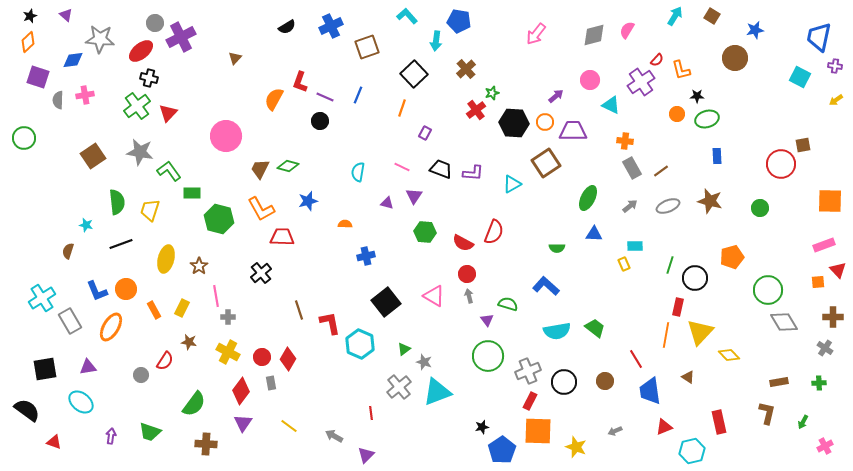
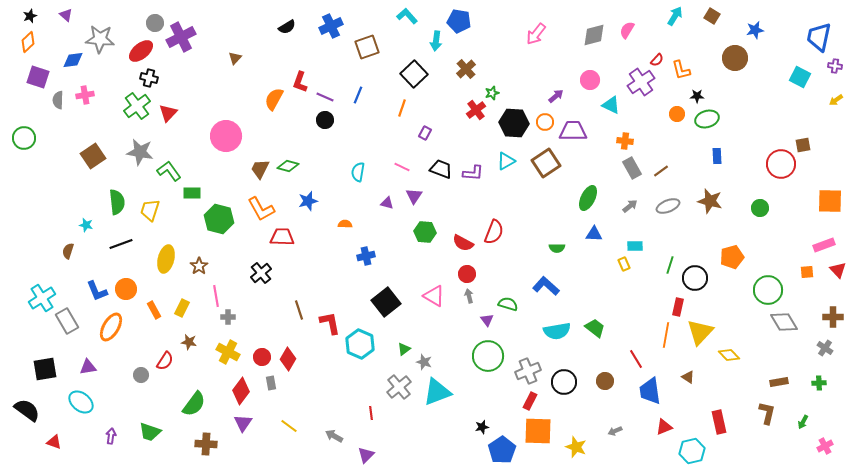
black circle at (320, 121): moved 5 px right, 1 px up
cyan triangle at (512, 184): moved 6 px left, 23 px up
orange square at (818, 282): moved 11 px left, 10 px up
gray rectangle at (70, 321): moved 3 px left
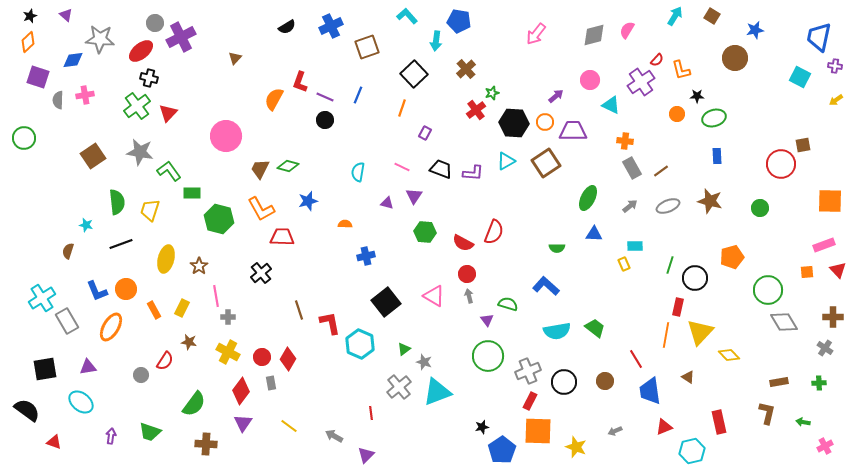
green ellipse at (707, 119): moved 7 px right, 1 px up
green arrow at (803, 422): rotated 72 degrees clockwise
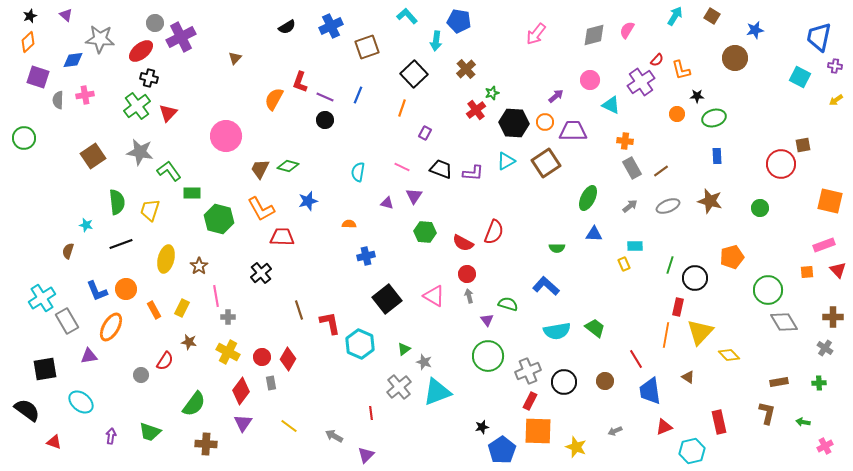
orange square at (830, 201): rotated 12 degrees clockwise
orange semicircle at (345, 224): moved 4 px right
black square at (386, 302): moved 1 px right, 3 px up
purple triangle at (88, 367): moved 1 px right, 11 px up
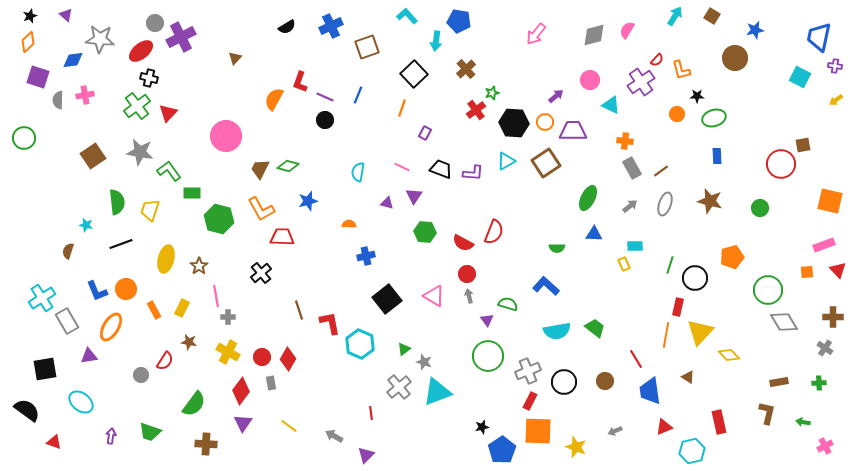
gray ellipse at (668, 206): moved 3 px left, 2 px up; rotated 50 degrees counterclockwise
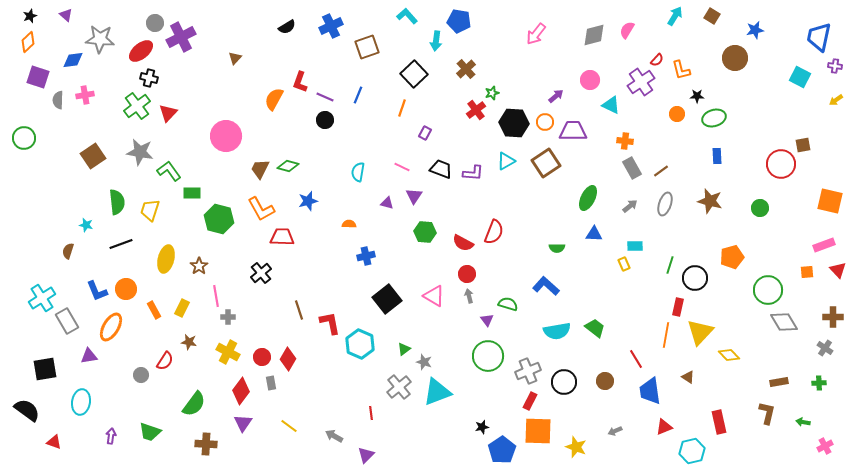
cyan ellipse at (81, 402): rotated 60 degrees clockwise
